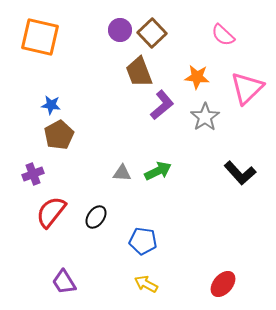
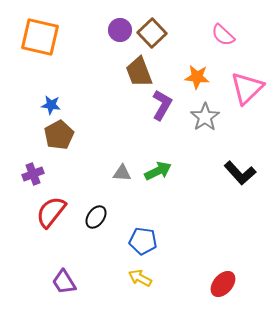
purple L-shape: rotated 20 degrees counterclockwise
yellow arrow: moved 6 px left, 6 px up
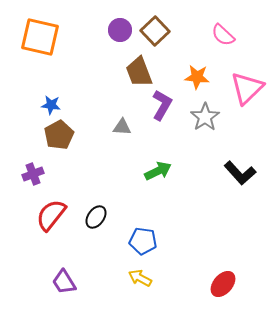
brown square: moved 3 px right, 2 px up
gray triangle: moved 46 px up
red semicircle: moved 3 px down
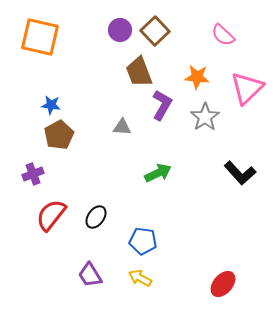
green arrow: moved 2 px down
purple trapezoid: moved 26 px right, 7 px up
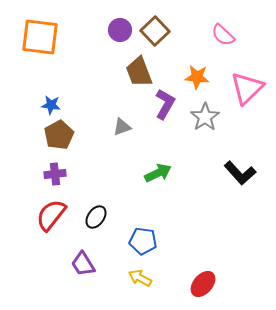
orange square: rotated 6 degrees counterclockwise
purple L-shape: moved 3 px right, 1 px up
gray triangle: rotated 24 degrees counterclockwise
purple cross: moved 22 px right; rotated 15 degrees clockwise
purple trapezoid: moved 7 px left, 11 px up
red ellipse: moved 20 px left
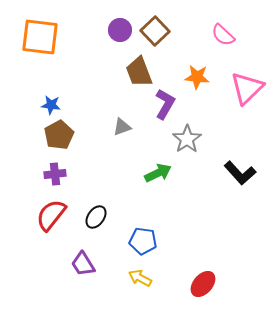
gray star: moved 18 px left, 22 px down
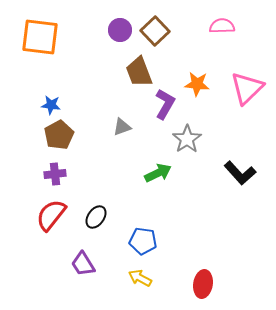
pink semicircle: moved 1 px left, 9 px up; rotated 135 degrees clockwise
orange star: moved 7 px down
red ellipse: rotated 32 degrees counterclockwise
